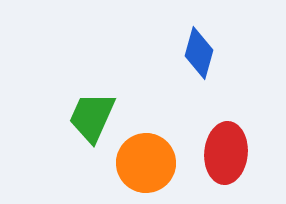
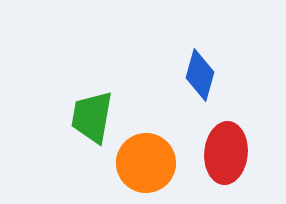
blue diamond: moved 1 px right, 22 px down
green trapezoid: rotated 14 degrees counterclockwise
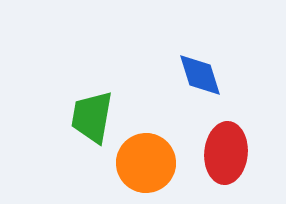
blue diamond: rotated 33 degrees counterclockwise
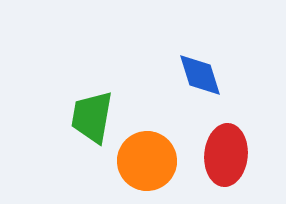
red ellipse: moved 2 px down
orange circle: moved 1 px right, 2 px up
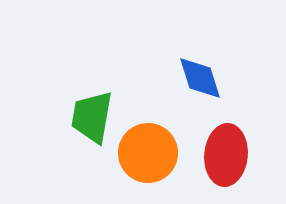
blue diamond: moved 3 px down
orange circle: moved 1 px right, 8 px up
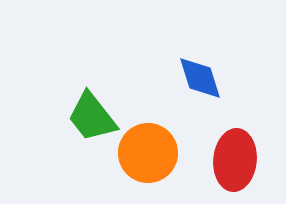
green trapezoid: rotated 48 degrees counterclockwise
red ellipse: moved 9 px right, 5 px down
